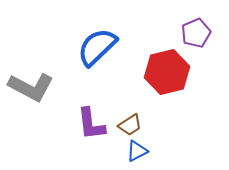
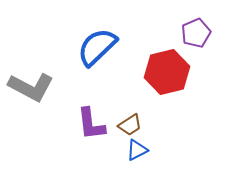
blue triangle: moved 1 px up
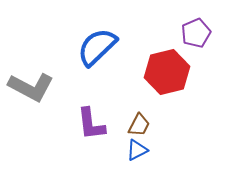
brown trapezoid: moved 9 px right; rotated 30 degrees counterclockwise
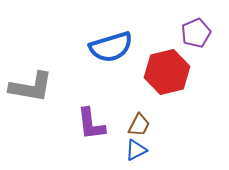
blue semicircle: moved 14 px right; rotated 153 degrees counterclockwise
gray L-shape: rotated 18 degrees counterclockwise
blue triangle: moved 1 px left
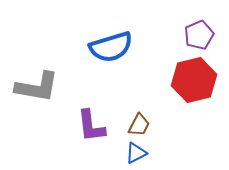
purple pentagon: moved 3 px right, 2 px down
red hexagon: moved 27 px right, 8 px down
gray L-shape: moved 6 px right
purple L-shape: moved 2 px down
blue triangle: moved 3 px down
